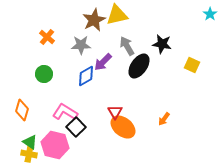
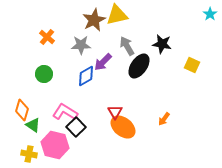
green triangle: moved 3 px right, 17 px up
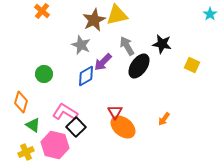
orange cross: moved 5 px left, 26 px up
gray star: rotated 24 degrees clockwise
orange diamond: moved 1 px left, 8 px up
yellow cross: moved 3 px left, 2 px up; rotated 35 degrees counterclockwise
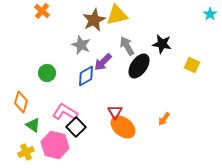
green circle: moved 3 px right, 1 px up
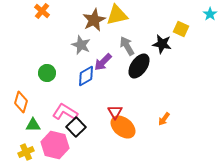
yellow square: moved 11 px left, 36 px up
green triangle: rotated 35 degrees counterclockwise
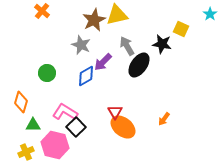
black ellipse: moved 1 px up
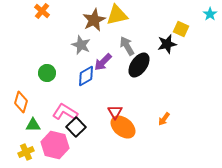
black star: moved 5 px right; rotated 24 degrees counterclockwise
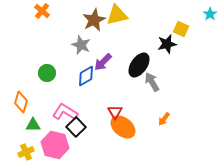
gray arrow: moved 25 px right, 36 px down
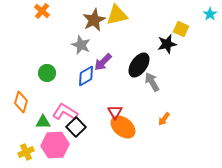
green triangle: moved 10 px right, 3 px up
pink hexagon: rotated 16 degrees counterclockwise
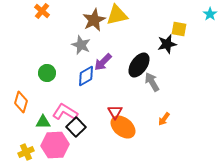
yellow square: moved 2 px left; rotated 14 degrees counterclockwise
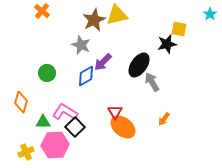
black square: moved 1 px left
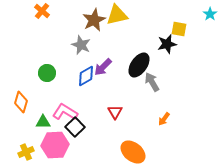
purple arrow: moved 5 px down
orange ellipse: moved 10 px right, 25 px down
